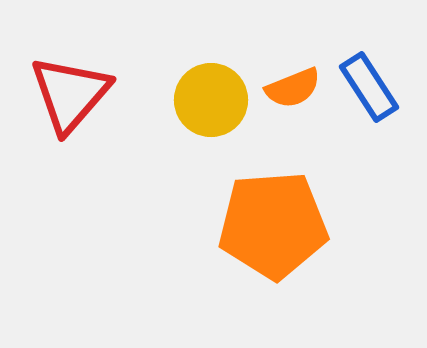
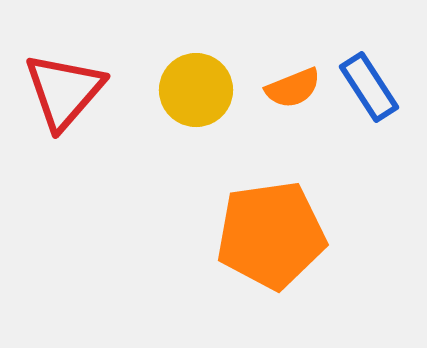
red triangle: moved 6 px left, 3 px up
yellow circle: moved 15 px left, 10 px up
orange pentagon: moved 2 px left, 10 px down; rotated 4 degrees counterclockwise
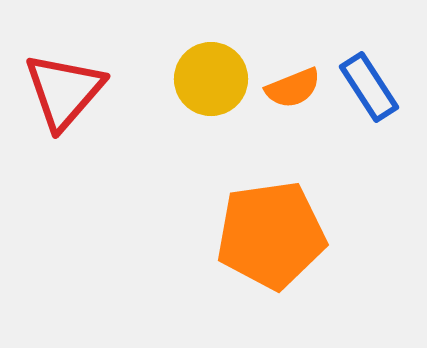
yellow circle: moved 15 px right, 11 px up
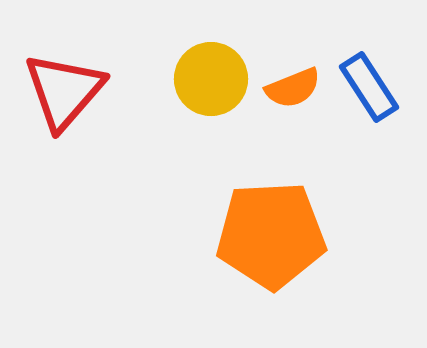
orange pentagon: rotated 5 degrees clockwise
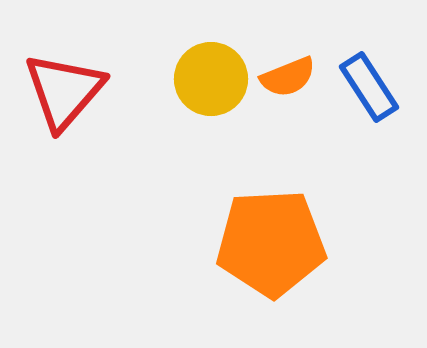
orange semicircle: moved 5 px left, 11 px up
orange pentagon: moved 8 px down
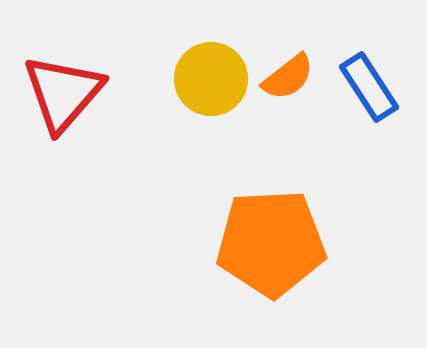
orange semicircle: rotated 16 degrees counterclockwise
red triangle: moved 1 px left, 2 px down
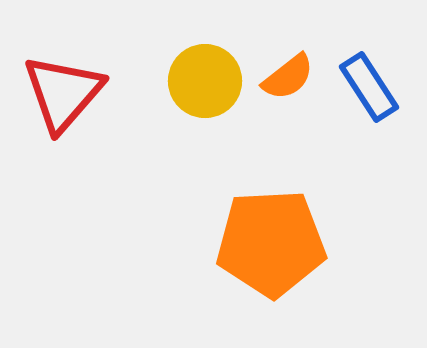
yellow circle: moved 6 px left, 2 px down
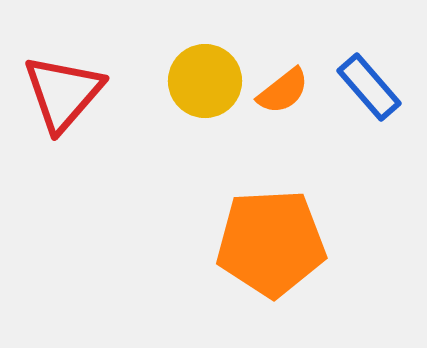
orange semicircle: moved 5 px left, 14 px down
blue rectangle: rotated 8 degrees counterclockwise
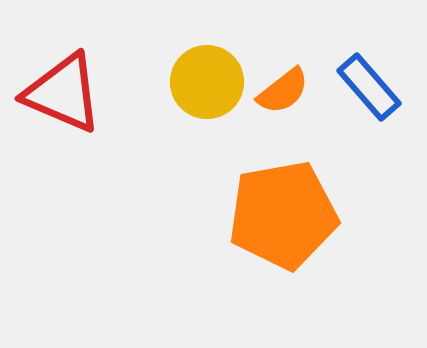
yellow circle: moved 2 px right, 1 px down
red triangle: rotated 48 degrees counterclockwise
orange pentagon: moved 12 px right, 28 px up; rotated 7 degrees counterclockwise
